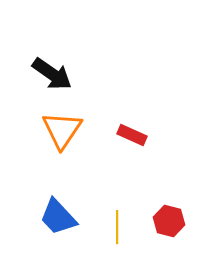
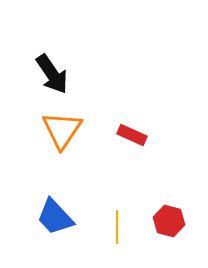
black arrow: rotated 21 degrees clockwise
blue trapezoid: moved 3 px left
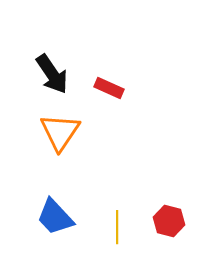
orange triangle: moved 2 px left, 2 px down
red rectangle: moved 23 px left, 47 px up
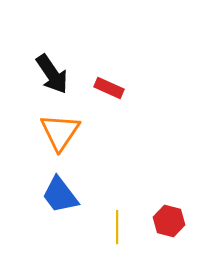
blue trapezoid: moved 5 px right, 22 px up; rotated 6 degrees clockwise
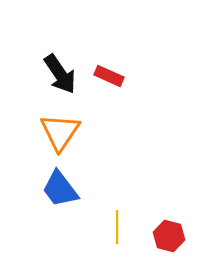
black arrow: moved 8 px right
red rectangle: moved 12 px up
blue trapezoid: moved 6 px up
red hexagon: moved 15 px down
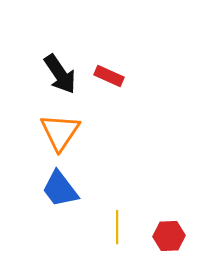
red hexagon: rotated 16 degrees counterclockwise
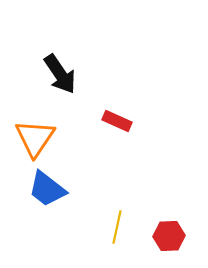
red rectangle: moved 8 px right, 45 px down
orange triangle: moved 25 px left, 6 px down
blue trapezoid: moved 13 px left; rotated 15 degrees counterclockwise
yellow line: rotated 12 degrees clockwise
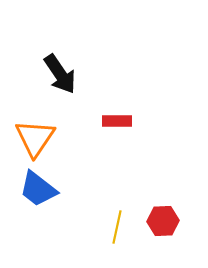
red rectangle: rotated 24 degrees counterclockwise
blue trapezoid: moved 9 px left
red hexagon: moved 6 px left, 15 px up
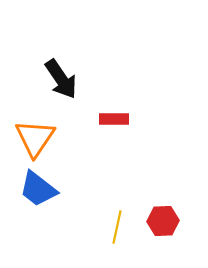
black arrow: moved 1 px right, 5 px down
red rectangle: moved 3 px left, 2 px up
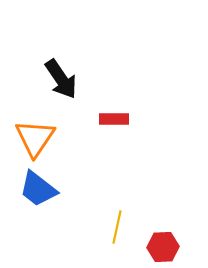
red hexagon: moved 26 px down
